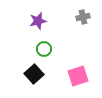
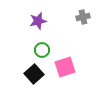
green circle: moved 2 px left, 1 px down
pink square: moved 13 px left, 9 px up
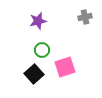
gray cross: moved 2 px right
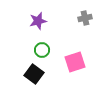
gray cross: moved 1 px down
pink square: moved 10 px right, 5 px up
black square: rotated 12 degrees counterclockwise
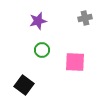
pink square: rotated 20 degrees clockwise
black square: moved 10 px left, 11 px down
